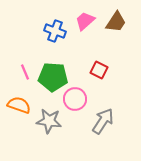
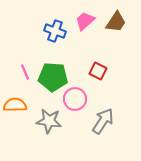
red square: moved 1 px left, 1 px down
orange semicircle: moved 4 px left; rotated 20 degrees counterclockwise
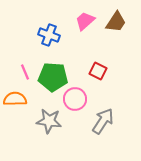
blue cross: moved 6 px left, 4 px down
orange semicircle: moved 6 px up
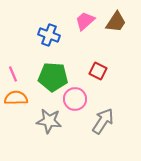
pink line: moved 12 px left, 2 px down
orange semicircle: moved 1 px right, 1 px up
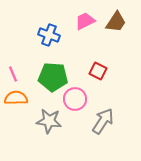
pink trapezoid: rotated 15 degrees clockwise
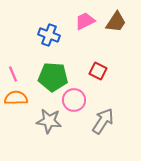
pink circle: moved 1 px left, 1 px down
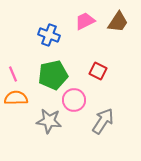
brown trapezoid: moved 2 px right
green pentagon: moved 2 px up; rotated 16 degrees counterclockwise
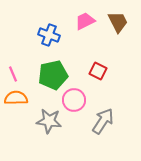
brown trapezoid: rotated 60 degrees counterclockwise
